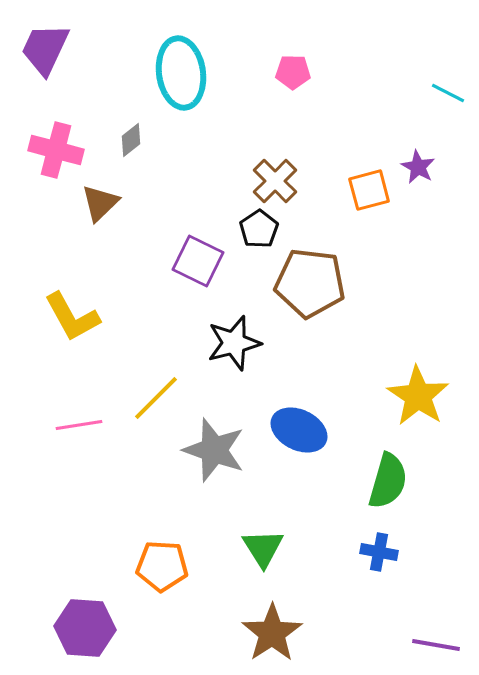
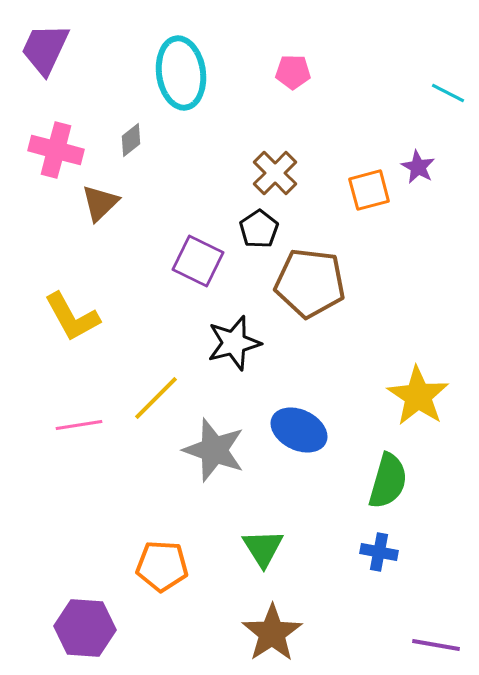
brown cross: moved 8 px up
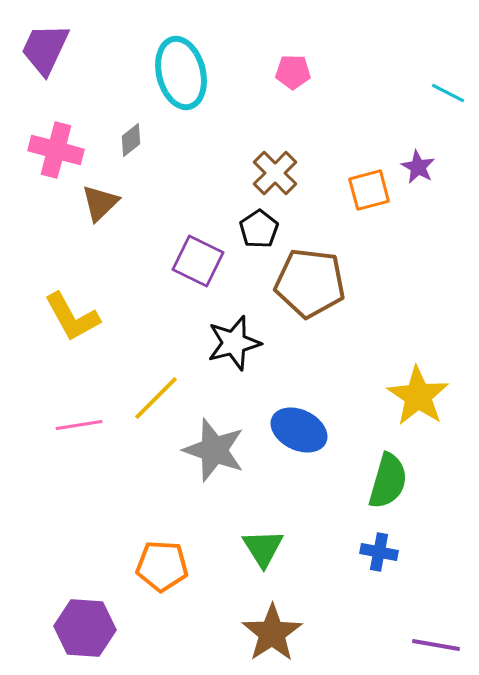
cyan ellipse: rotated 6 degrees counterclockwise
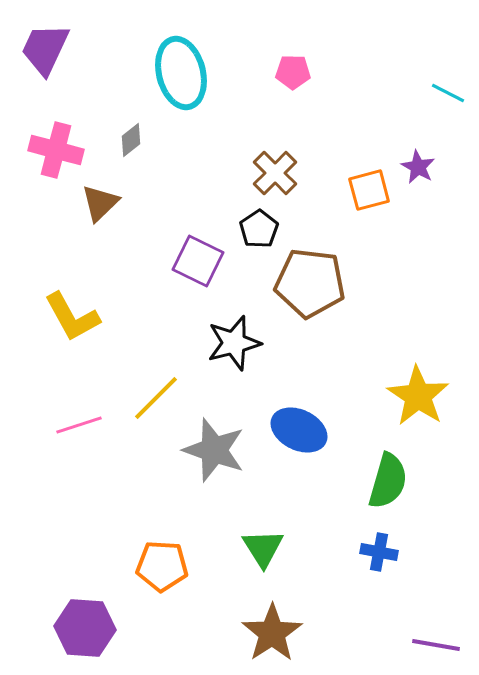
pink line: rotated 9 degrees counterclockwise
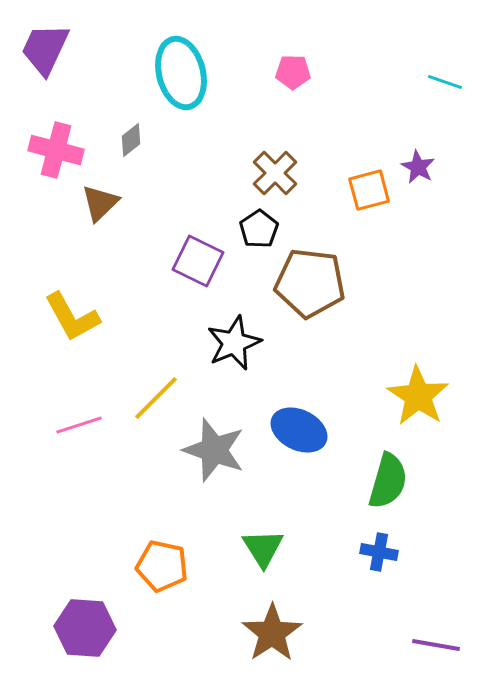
cyan line: moved 3 px left, 11 px up; rotated 8 degrees counterclockwise
black star: rotated 8 degrees counterclockwise
orange pentagon: rotated 9 degrees clockwise
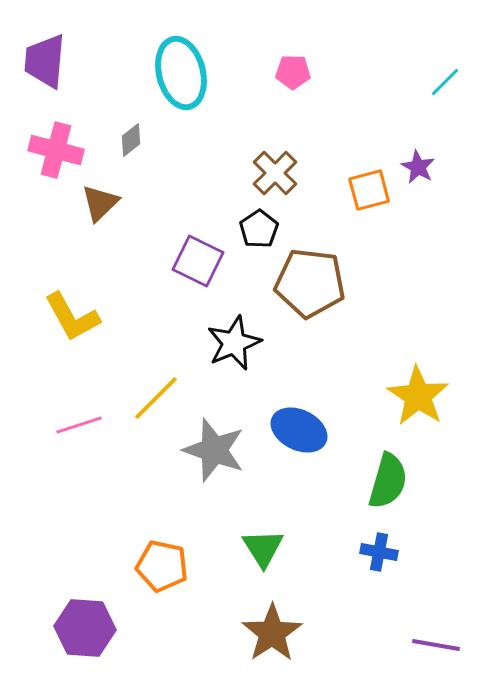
purple trapezoid: moved 12 px down; rotated 20 degrees counterclockwise
cyan line: rotated 64 degrees counterclockwise
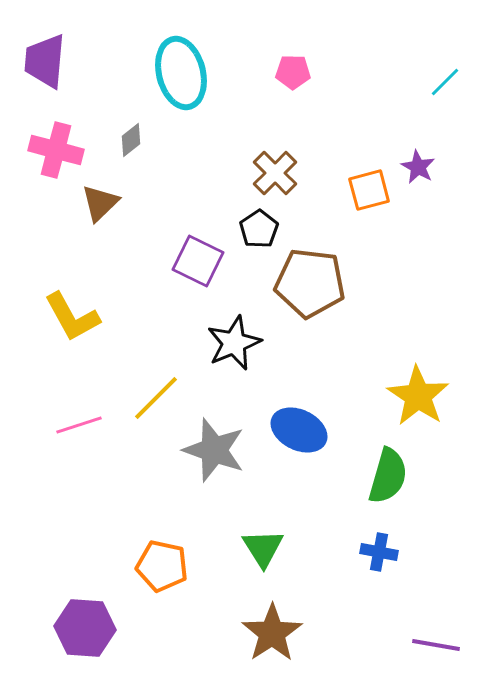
green semicircle: moved 5 px up
